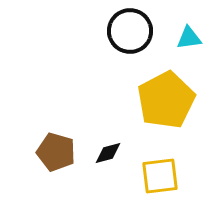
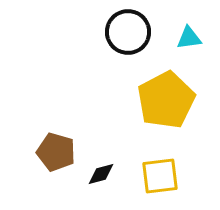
black circle: moved 2 px left, 1 px down
black diamond: moved 7 px left, 21 px down
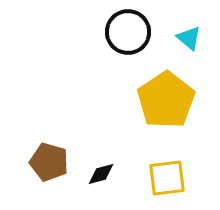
cyan triangle: rotated 48 degrees clockwise
yellow pentagon: rotated 6 degrees counterclockwise
brown pentagon: moved 7 px left, 10 px down
yellow square: moved 7 px right, 2 px down
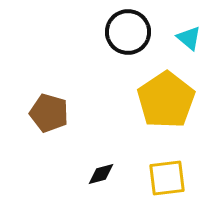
brown pentagon: moved 49 px up
